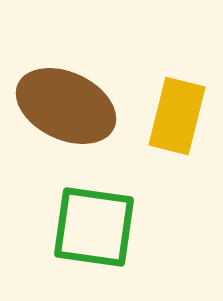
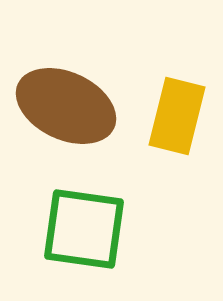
green square: moved 10 px left, 2 px down
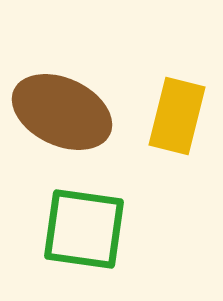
brown ellipse: moved 4 px left, 6 px down
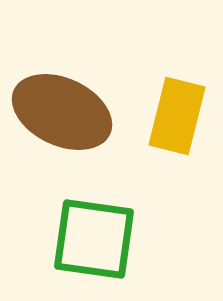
green square: moved 10 px right, 10 px down
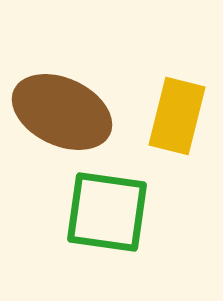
green square: moved 13 px right, 27 px up
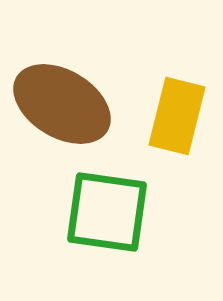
brown ellipse: moved 8 px up; rotated 6 degrees clockwise
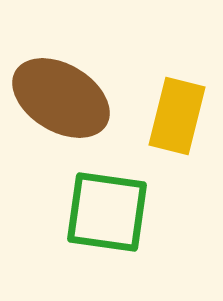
brown ellipse: moved 1 px left, 6 px up
